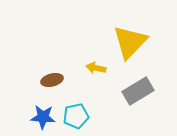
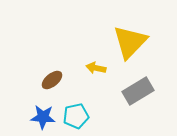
brown ellipse: rotated 25 degrees counterclockwise
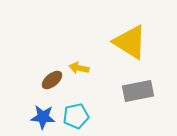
yellow triangle: rotated 42 degrees counterclockwise
yellow arrow: moved 17 px left
gray rectangle: rotated 20 degrees clockwise
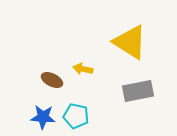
yellow arrow: moved 4 px right, 1 px down
brown ellipse: rotated 65 degrees clockwise
cyan pentagon: rotated 25 degrees clockwise
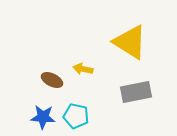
gray rectangle: moved 2 px left, 1 px down
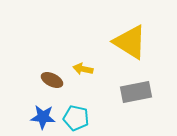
cyan pentagon: moved 2 px down
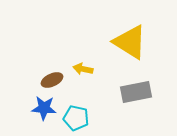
brown ellipse: rotated 50 degrees counterclockwise
blue star: moved 1 px right, 9 px up
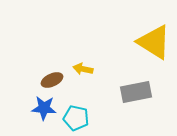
yellow triangle: moved 24 px right
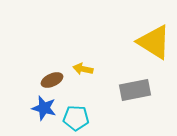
gray rectangle: moved 1 px left, 2 px up
blue star: rotated 10 degrees clockwise
cyan pentagon: rotated 10 degrees counterclockwise
